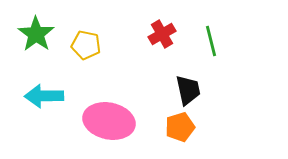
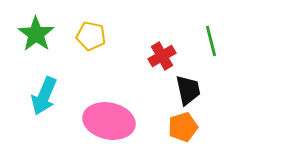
red cross: moved 22 px down
yellow pentagon: moved 5 px right, 9 px up
cyan arrow: rotated 66 degrees counterclockwise
orange pentagon: moved 3 px right
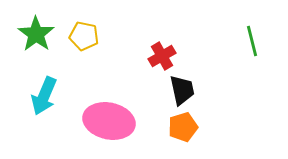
yellow pentagon: moved 7 px left
green line: moved 41 px right
black trapezoid: moved 6 px left
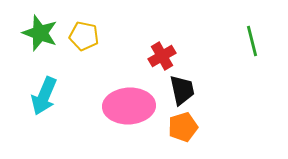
green star: moved 4 px right, 1 px up; rotated 15 degrees counterclockwise
pink ellipse: moved 20 px right, 15 px up; rotated 15 degrees counterclockwise
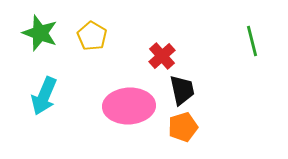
yellow pentagon: moved 8 px right; rotated 20 degrees clockwise
red cross: rotated 12 degrees counterclockwise
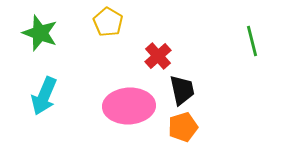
yellow pentagon: moved 16 px right, 14 px up
red cross: moved 4 px left
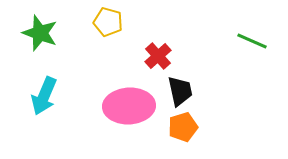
yellow pentagon: rotated 16 degrees counterclockwise
green line: rotated 52 degrees counterclockwise
black trapezoid: moved 2 px left, 1 px down
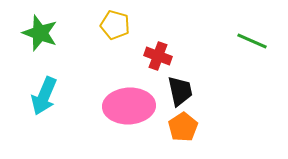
yellow pentagon: moved 7 px right, 3 px down
red cross: rotated 28 degrees counterclockwise
orange pentagon: rotated 16 degrees counterclockwise
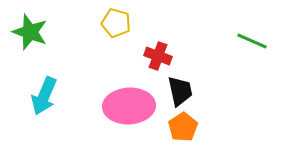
yellow pentagon: moved 1 px right, 2 px up
green star: moved 10 px left, 1 px up
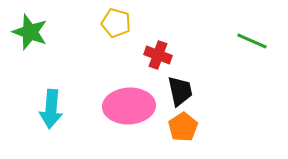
red cross: moved 1 px up
cyan arrow: moved 7 px right, 13 px down; rotated 18 degrees counterclockwise
